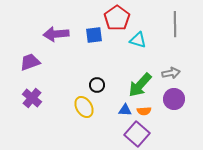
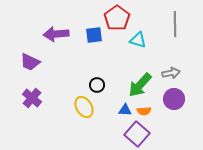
purple trapezoid: rotated 135 degrees counterclockwise
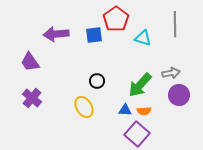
red pentagon: moved 1 px left, 1 px down
cyan triangle: moved 5 px right, 2 px up
purple trapezoid: rotated 30 degrees clockwise
black circle: moved 4 px up
purple circle: moved 5 px right, 4 px up
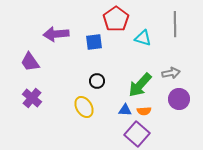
blue square: moved 7 px down
purple circle: moved 4 px down
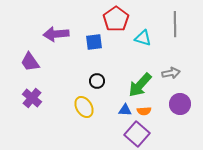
purple circle: moved 1 px right, 5 px down
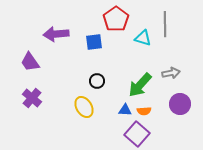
gray line: moved 10 px left
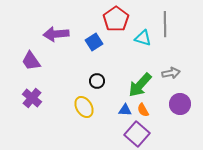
blue square: rotated 24 degrees counterclockwise
purple trapezoid: moved 1 px right, 1 px up
orange semicircle: moved 1 px left, 1 px up; rotated 64 degrees clockwise
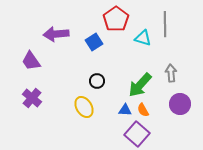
gray arrow: rotated 84 degrees counterclockwise
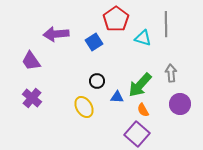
gray line: moved 1 px right
blue triangle: moved 8 px left, 13 px up
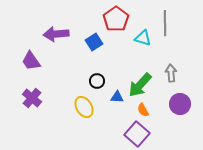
gray line: moved 1 px left, 1 px up
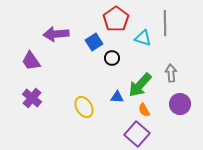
black circle: moved 15 px right, 23 px up
orange semicircle: moved 1 px right
